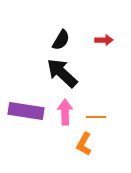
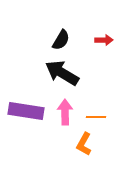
black arrow: rotated 12 degrees counterclockwise
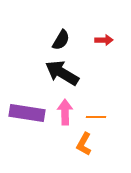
purple rectangle: moved 1 px right, 2 px down
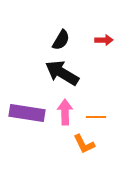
orange L-shape: rotated 55 degrees counterclockwise
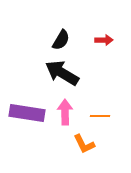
orange line: moved 4 px right, 1 px up
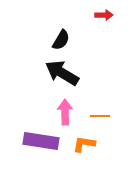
red arrow: moved 25 px up
purple rectangle: moved 14 px right, 28 px down
orange L-shape: rotated 125 degrees clockwise
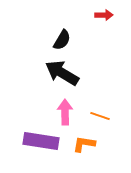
black semicircle: moved 1 px right
orange line: rotated 18 degrees clockwise
